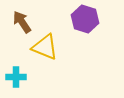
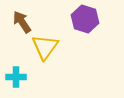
yellow triangle: rotated 44 degrees clockwise
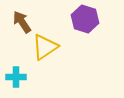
yellow triangle: rotated 20 degrees clockwise
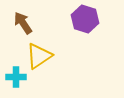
brown arrow: moved 1 px right, 1 px down
yellow triangle: moved 6 px left, 9 px down
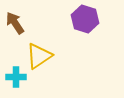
brown arrow: moved 8 px left
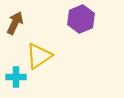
purple hexagon: moved 4 px left; rotated 20 degrees clockwise
brown arrow: rotated 60 degrees clockwise
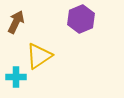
brown arrow: moved 1 px right, 1 px up
